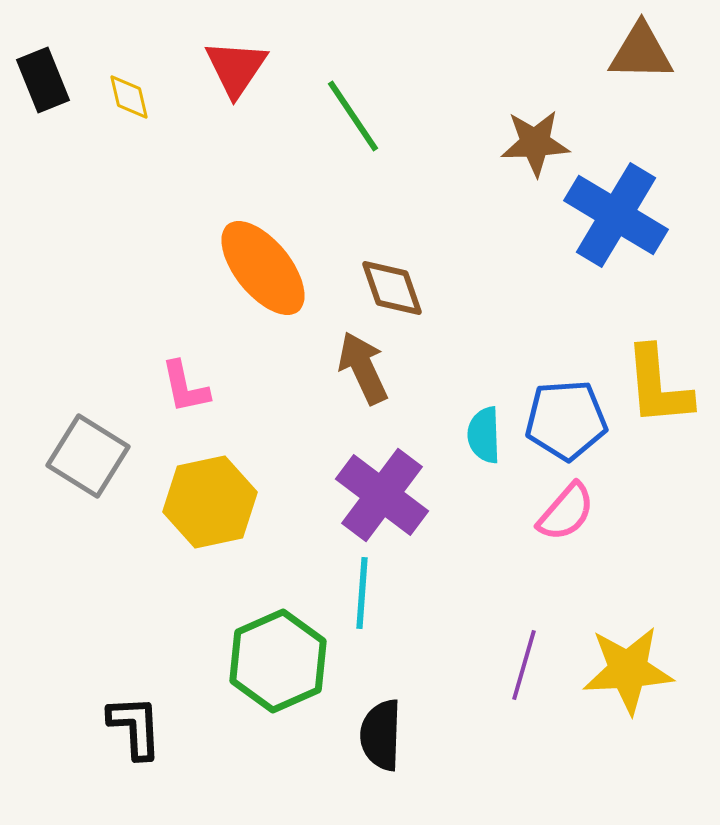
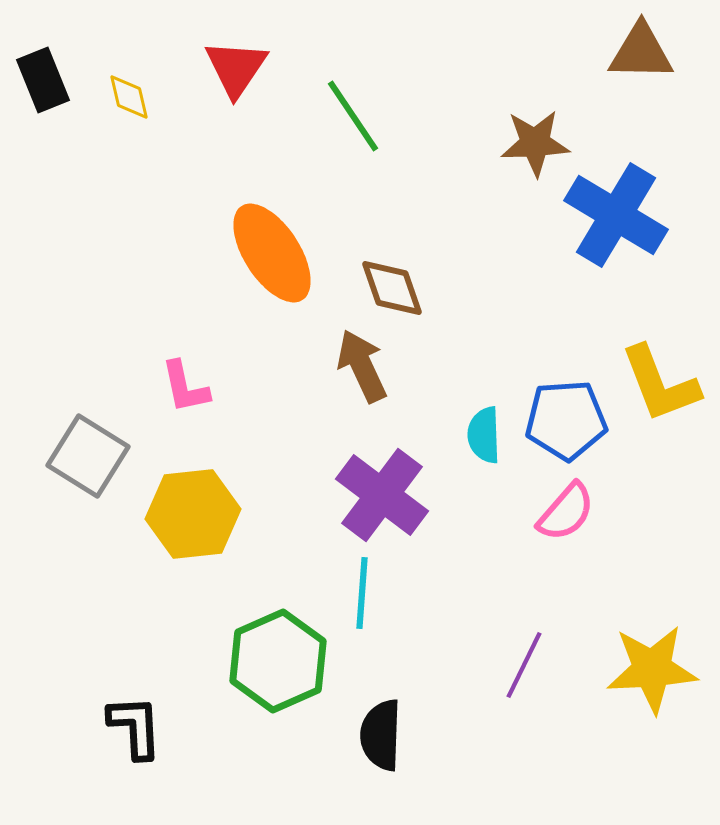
orange ellipse: moved 9 px right, 15 px up; rotated 6 degrees clockwise
brown arrow: moved 1 px left, 2 px up
yellow L-shape: moved 2 px right, 2 px up; rotated 16 degrees counterclockwise
yellow hexagon: moved 17 px left, 12 px down; rotated 6 degrees clockwise
purple line: rotated 10 degrees clockwise
yellow star: moved 24 px right, 1 px up
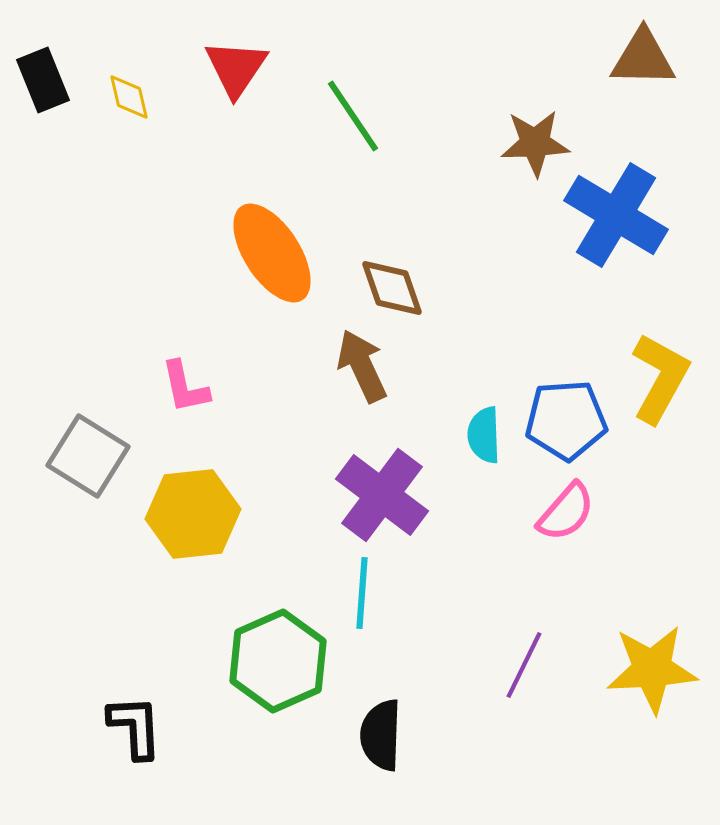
brown triangle: moved 2 px right, 6 px down
yellow L-shape: moved 6 px up; rotated 130 degrees counterclockwise
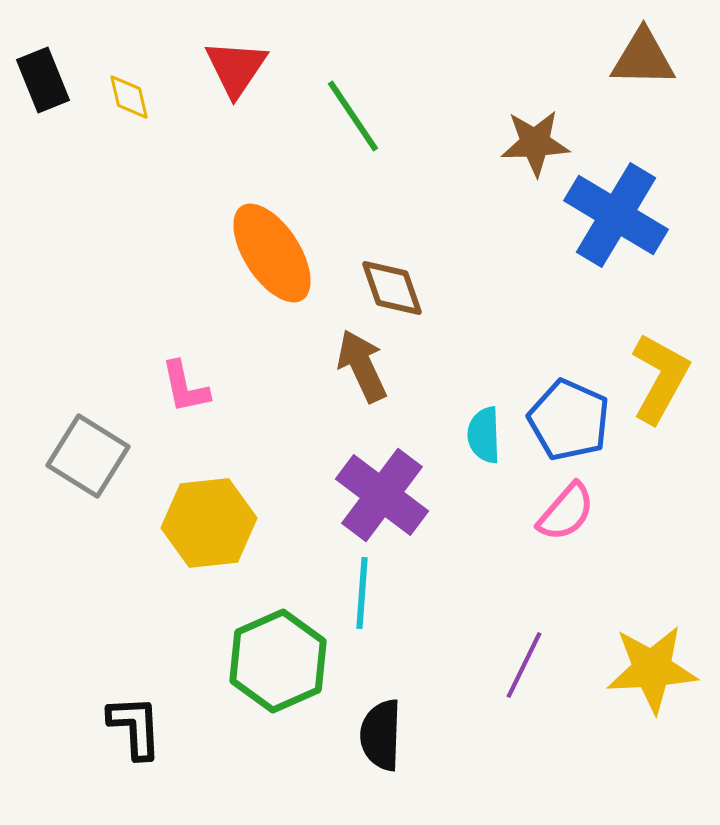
blue pentagon: moved 3 px right; rotated 28 degrees clockwise
yellow hexagon: moved 16 px right, 9 px down
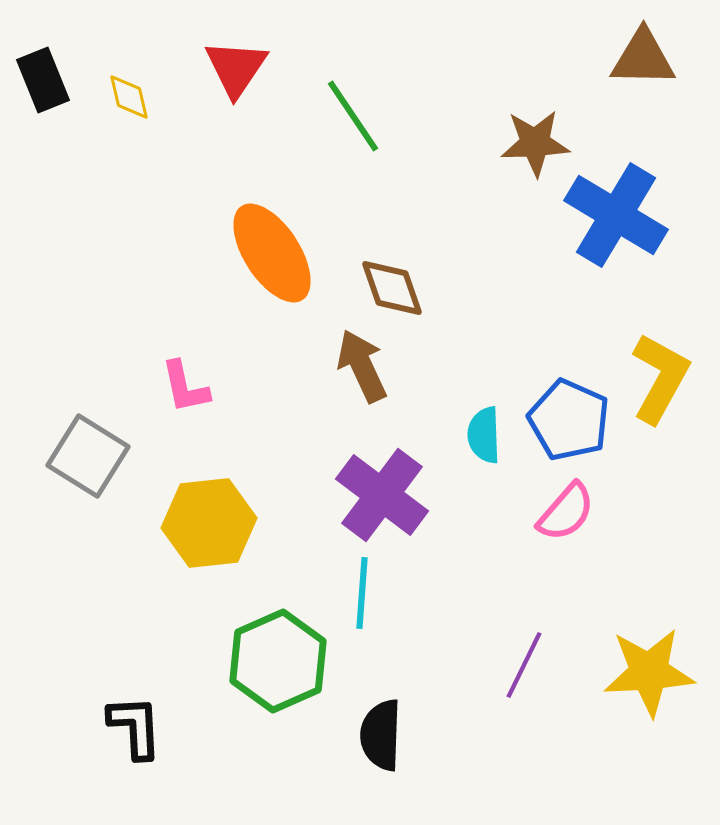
yellow star: moved 3 px left, 3 px down
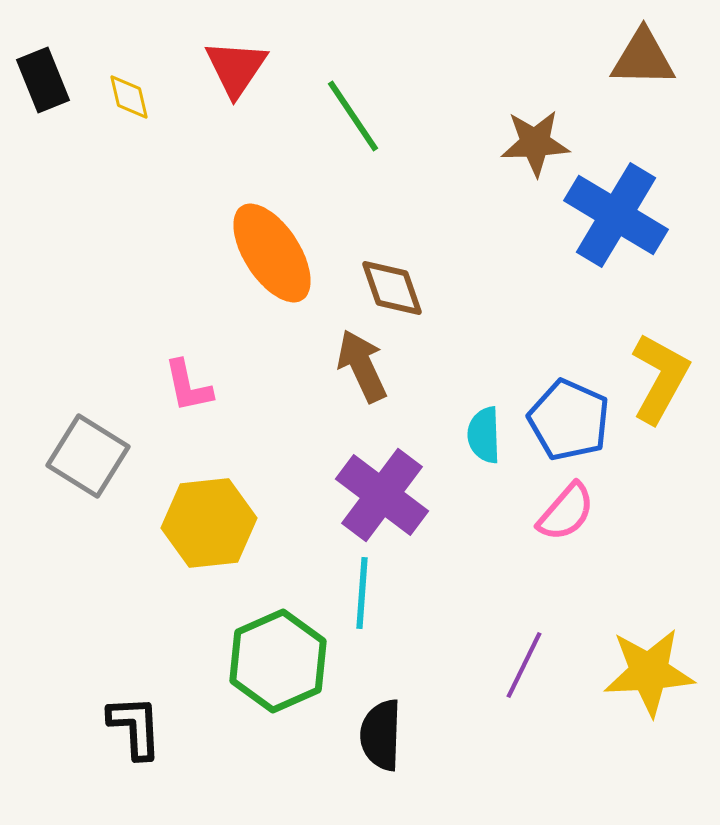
pink L-shape: moved 3 px right, 1 px up
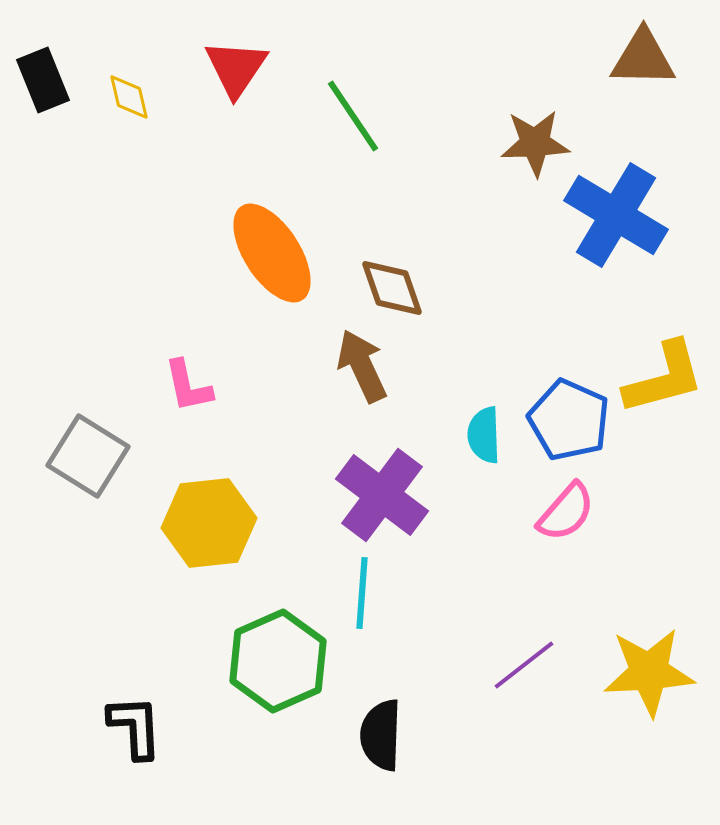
yellow L-shape: moved 4 px right; rotated 46 degrees clockwise
purple line: rotated 26 degrees clockwise
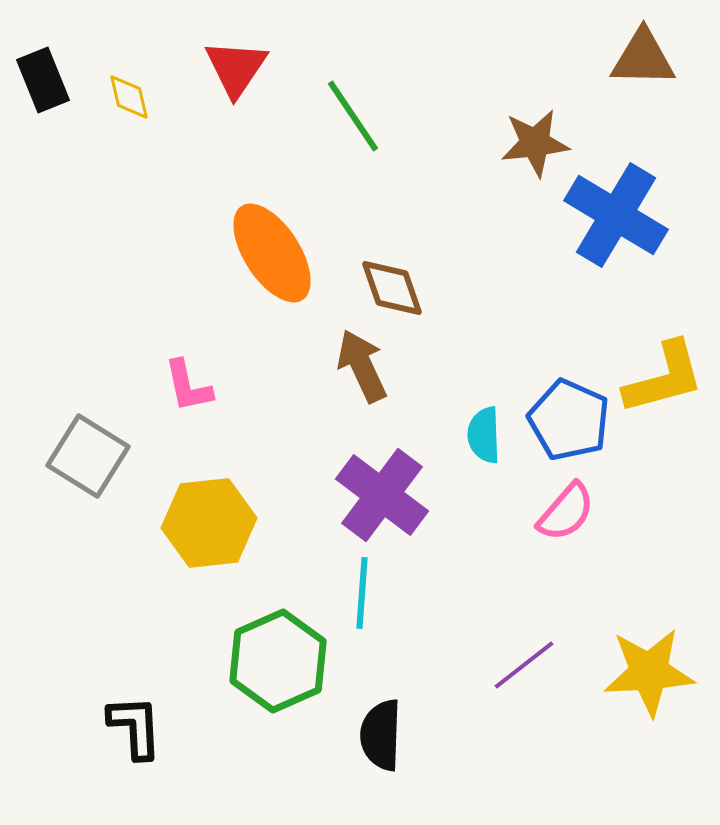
brown star: rotated 4 degrees counterclockwise
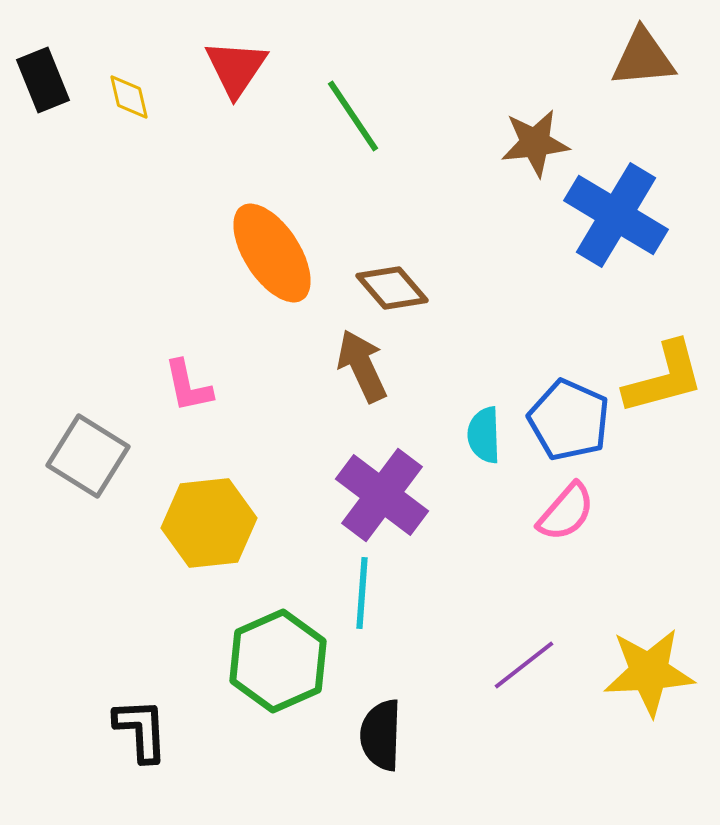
brown triangle: rotated 6 degrees counterclockwise
brown diamond: rotated 22 degrees counterclockwise
black L-shape: moved 6 px right, 3 px down
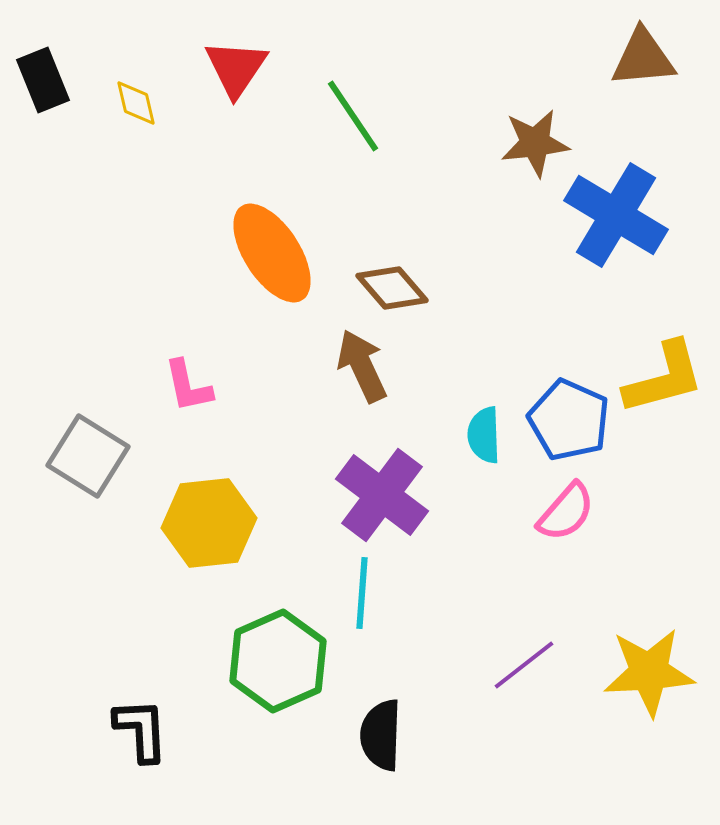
yellow diamond: moved 7 px right, 6 px down
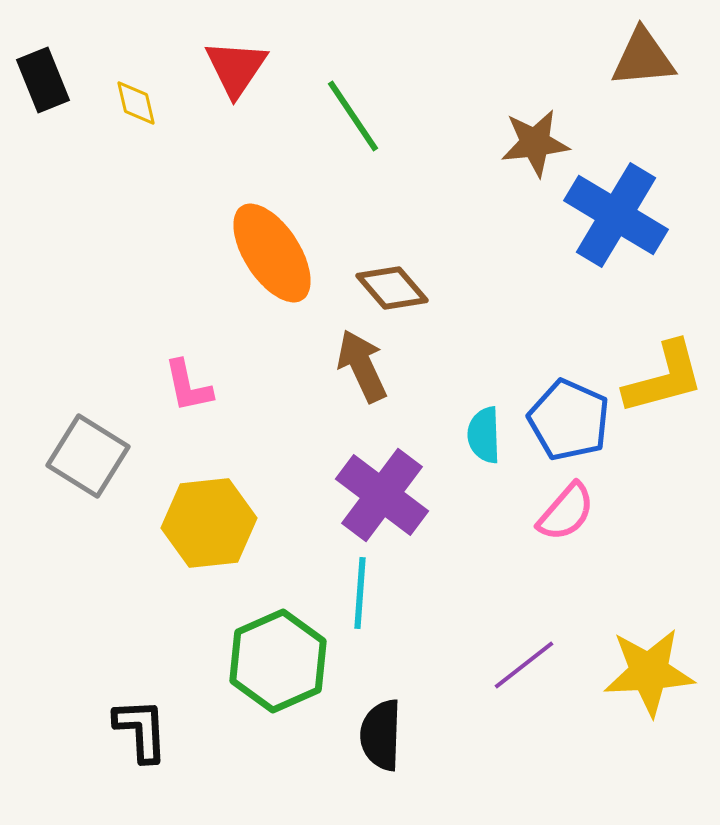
cyan line: moved 2 px left
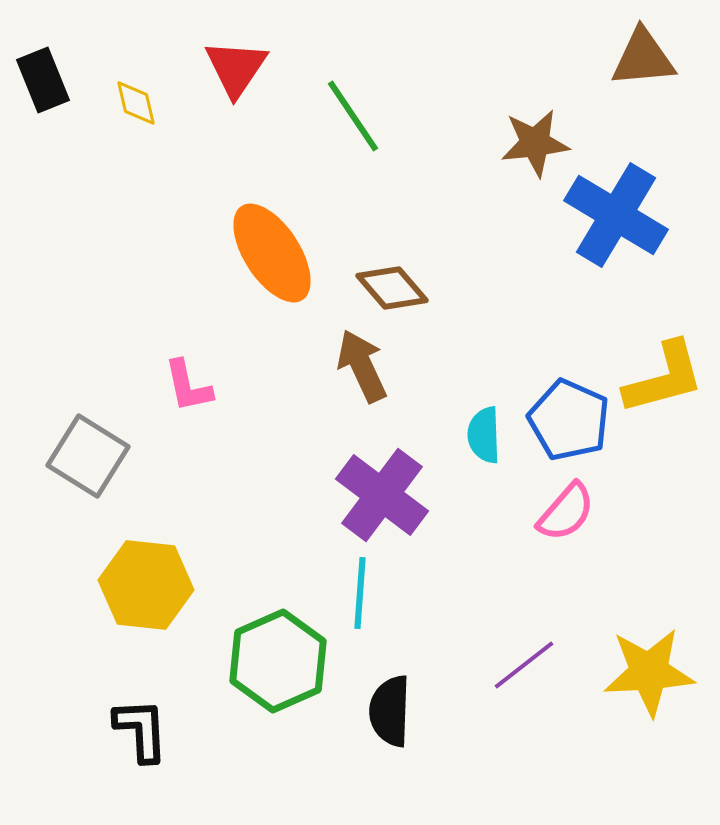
yellow hexagon: moved 63 px left, 62 px down; rotated 12 degrees clockwise
black semicircle: moved 9 px right, 24 px up
